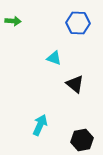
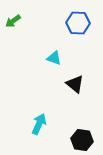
green arrow: rotated 140 degrees clockwise
cyan arrow: moved 1 px left, 1 px up
black hexagon: rotated 20 degrees clockwise
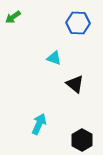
green arrow: moved 4 px up
black hexagon: rotated 20 degrees clockwise
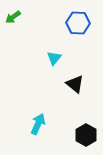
cyan triangle: rotated 49 degrees clockwise
cyan arrow: moved 1 px left
black hexagon: moved 4 px right, 5 px up
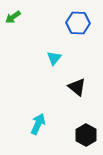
black triangle: moved 2 px right, 3 px down
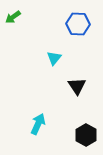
blue hexagon: moved 1 px down
black triangle: moved 1 px up; rotated 18 degrees clockwise
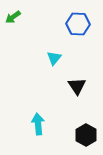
cyan arrow: rotated 30 degrees counterclockwise
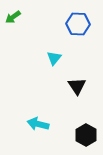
cyan arrow: rotated 70 degrees counterclockwise
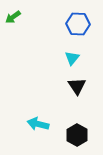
cyan triangle: moved 18 px right
black hexagon: moved 9 px left
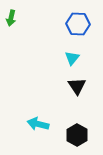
green arrow: moved 2 px left, 1 px down; rotated 42 degrees counterclockwise
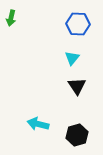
black hexagon: rotated 15 degrees clockwise
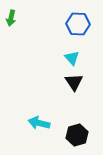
cyan triangle: rotated 21 degrees counterclockwise
black triangle: moved 3 px left, 4 px up
cyan arrow: moved 1 px right, 1 px up
